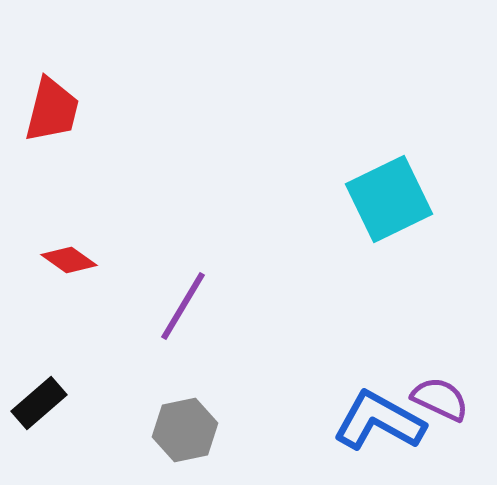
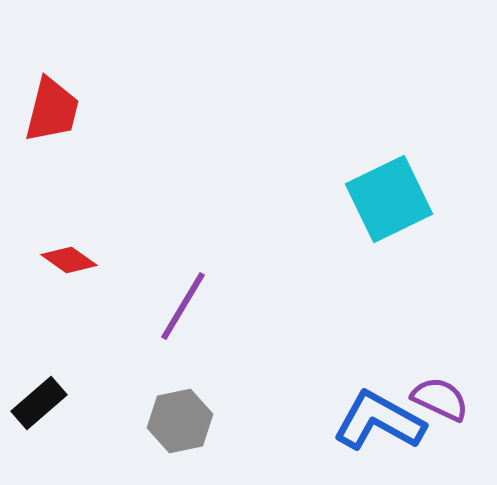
gray hexagon: moved 5 px left, 9 px up
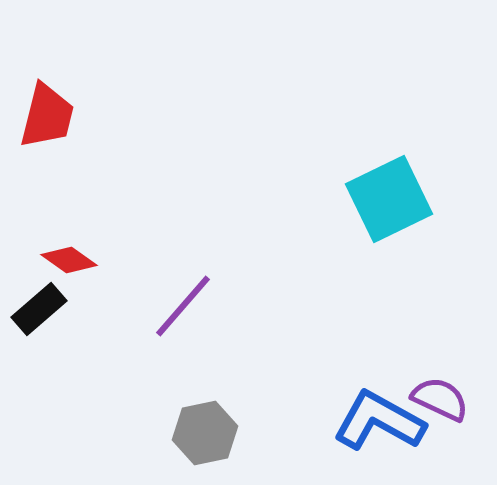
red trapezoid: moved 5 px left, 6 px down
purple line: rotated 10 degrees clockwise
black rectangle: moved 94 px up
gray hexagon: moved 25 px right, 12 px down
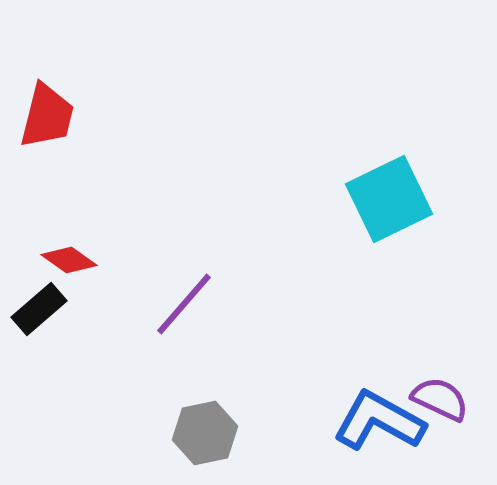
purple line: moved 1 px right, 2 px up
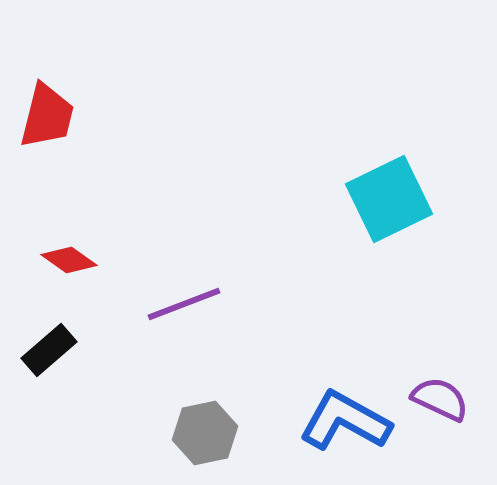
purple line: rotated 28 degrees clockwise
black rectangle: moved 10 px right, 41 px down
blue L-shape: moved 34 px left
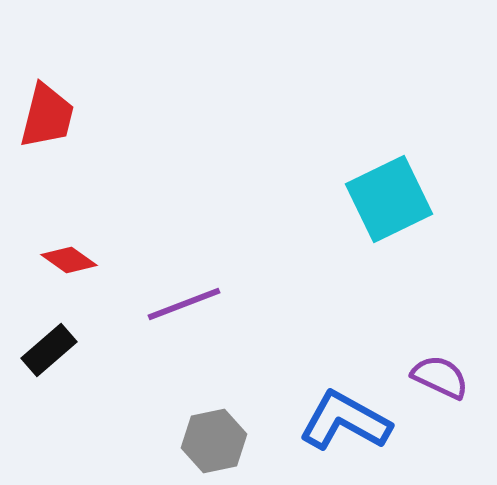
purple semicircle: moved 22 px up
gray hexagon: moved 9 px right, 8 px down
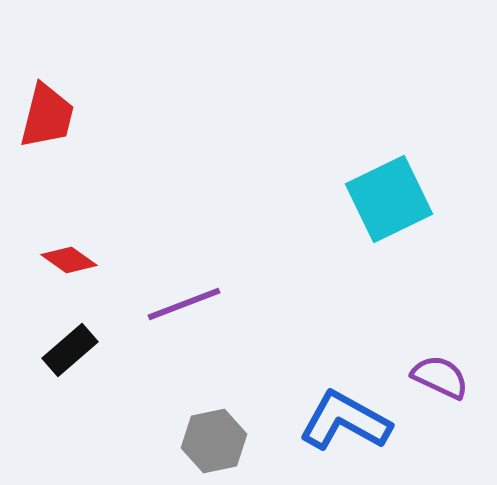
black rectangle: moved 21 px right
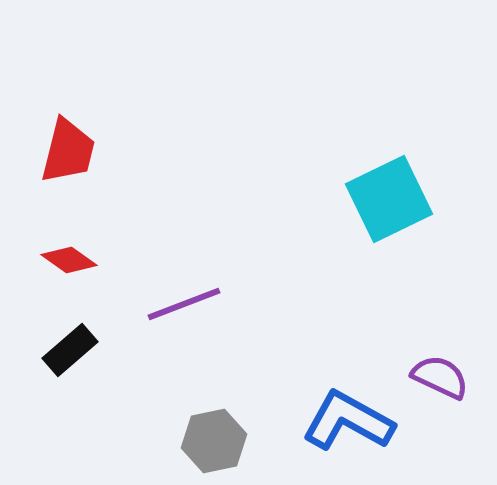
red trapezoid: moved 21 px right, 35 px down
blue L-shape: moved 3 px right
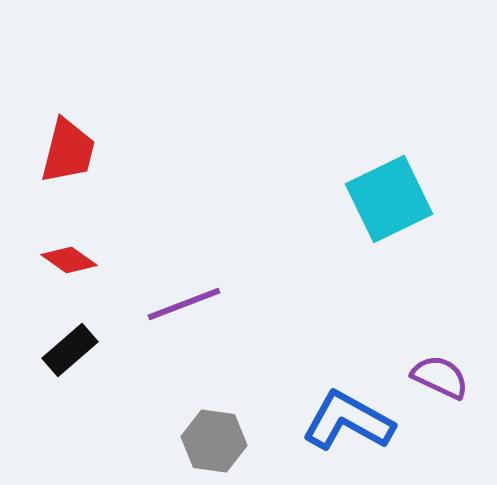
gray hexagon: rotated 20 degrees clockwise
